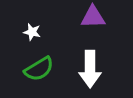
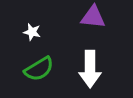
purple triangle: rotated 8 degrees clockwise
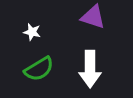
purple triangle: rotated 12 degrees clockwise
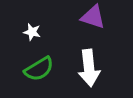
white arrow: moved 1 px left, 1 px up; rotated 6 degrees counterclockwise
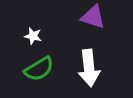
white star: moved 1 px right, 4 px down
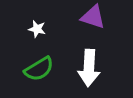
white star: moved 4 px right, 7 px up
white arrow: rotated 9 degrees clockwise
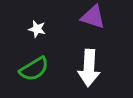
green semicircle: moved 5 px left
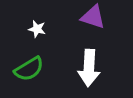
green semicircle: moved 5 px left
